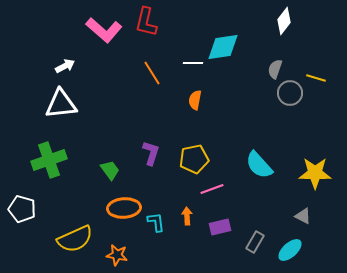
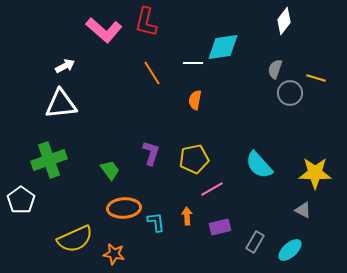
pink line: rotated 10 degrees counterclockwise
white pentagon: moved 1 px left, 9 px up; rotated 20 degrees clockwise
gray triangle: moved 6 px up
orange star: moved 3 px left, 1 px up
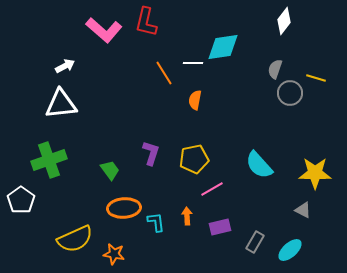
orange line: moved 12 px right
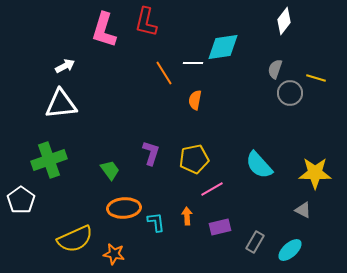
pink L-shape: rotated 66 degrees clockwise
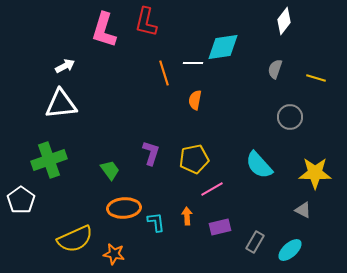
orange line: rotated 15 degrees clockwise
gray circle: moved 24 px down
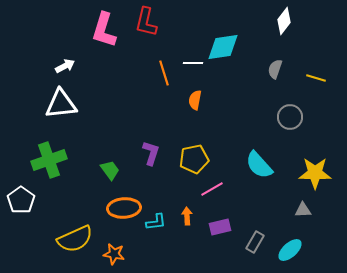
gray triangle: rotated 30 degrees counterclockwise
cyan L-shape: rotated 90 degrees clockwise
